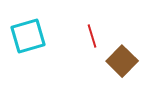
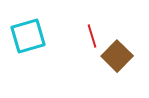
brown square: moved 5 px left, 5 px up
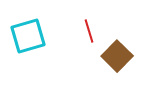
red line: moved 3 px left, 5 px up
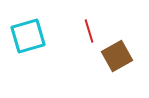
brown square: rotated 16 degrees clockwise
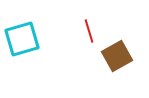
cyan square: moved 6 px left, 3 px down
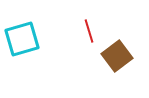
brown square: rotated 8 degrees counterclockwise
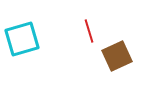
brown square: rotated 12 degrees clockwise
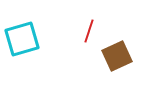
red line: rotated 35 degrees clockwise
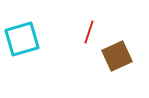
red line: moved 1 px down
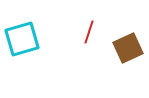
brown square: moved 11 px right, 8 px up
